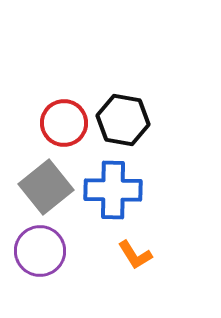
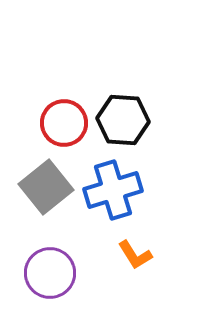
black hexagon: rotated 6 degrees counterclockwise
blue cross: rotated 18 degrees counterclockwise
purple circle: moved 10 px right, 22 px down
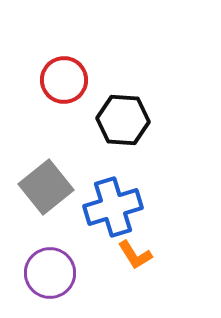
red circle: moved 43 px up
blue cross: moved 17 px down
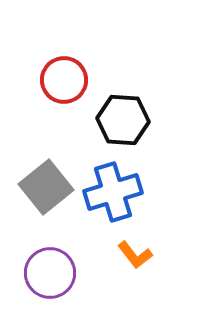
blue cross: moved 15 px up
orange L-shape: rotated 6 degrees counterclockwise
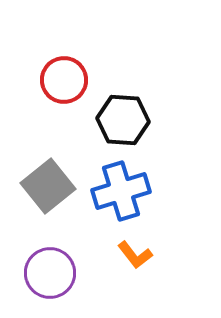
gray square: moved 2 px right, 1 px up
blue cross: moved 8 px right, 1 px up
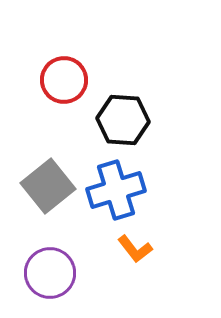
blue cross: moved 5 px left, 1 px up
orange L-shape: moved 6 px up
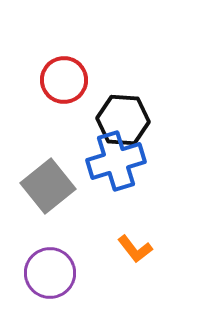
blue cross: moved 29 px up
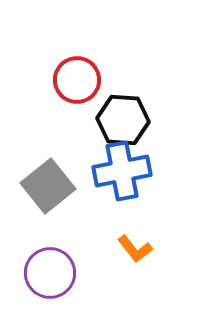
red circle: moved 13 px right
blue cross: moved 6 px right, 10 px down; rotated 6 degrees clockwise
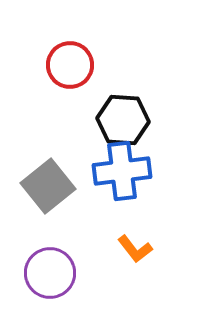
red circle: moved 7 px left, 15 px up
blue cross: rotated 4 degrees clockwise
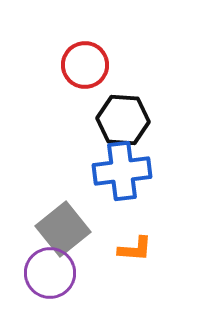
red circle: moved 15 px right
gray square: moved 15 px right, 43 px down
orange L-shape: rotated 48 degrees counterclockwise
